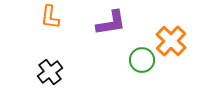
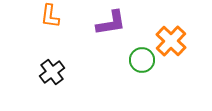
orange L-shape: moved 1 px up
black cross: moved 2 px right
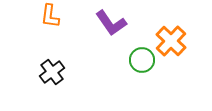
purple L-shape: rotated 64 degrees clockwise
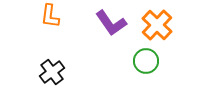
orange cross: moved 14 px left, 16 px up
green circle: moved 4 px right, 1 px down
